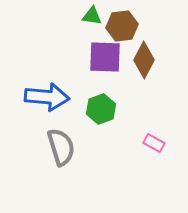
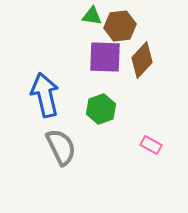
brown hexagon: moved 2 px left
brown diamond: moved 2 px left; rotated 15 degrees clockwise
blue arrow: moved 2 px left, 2 px up; rotated 108 degrees counterclockwise
pink rectangle: moved 3 px left, 2 px down
gray semicircle: rotated 9 degrees counterclockwise
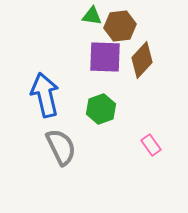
pink rectangle: rotated 25 degrees clockwise
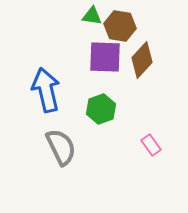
brown hexagon: rotated 16 degrees clockwise
blue arrow: moved 1 px right, 5 px up
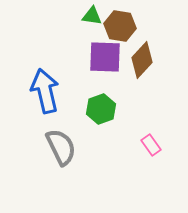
blue arrow: moved 1 px left, 1 px down
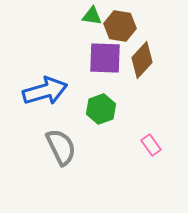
purple square: moved 1 px down
blue arrow: rotated 87 degrees clockwise
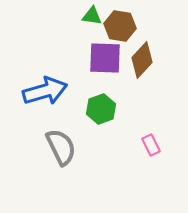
pink rectangle: rotated 10 degrees clockwise
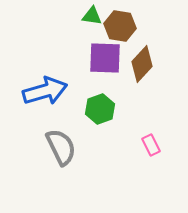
brown diamond: moved 4 px down
green hexagon: moved 1 px left
